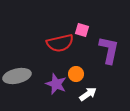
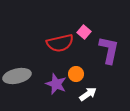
pink square: moved 2 px right, 2 px down; rotated 24 degrees clockwise
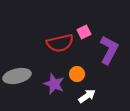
pink square: rotated 24 degrees clockwise
purple L-shape: rotated 16 degrees clockwise
orange circle: moved 1 px right
purple star: moved 2 px left
white arrow: moved 1 px left, 2 px down
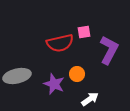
pink square: rotated 16 degrees clockwise
white arrow: moved 3 px right, 3 px down
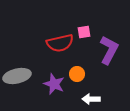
white arrow: moved 1 px right; rotated 144 degrees counterclockwise
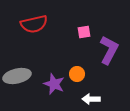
red semicircle: moved 26 px left, 19 px up
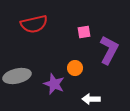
orange circle: moved 2 px left, 6 px up
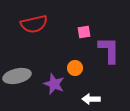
purple L-shape: rotated 28 degrees counterclockwise
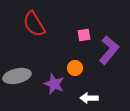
red semicircle: rotated 72 degrees clockwise
pink square: moved 3 px down
purple L-shape: rotated 40 degrees clockwise
white arrow: moved 2 px left, 1 px up
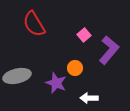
pink square: rotated 32 degrees counterclockwise
purple star: moved 2 px right, 1 px up
